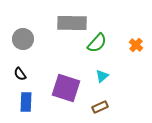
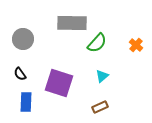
purple square: moved 7 px left, 5 px up
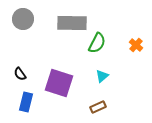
gray circle: moved 20 px up
green semicircle: rotated 15 degrees counterclockwise
blue rectangle: rotated 12 degrees clockwise
brown rectangle: moved 2 px left
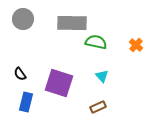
green semicircle: moved 1 px left, 1 px up; rotated 105 degrees counterclockwise
cyan triangle: rotated 32 degrees counterclockwise
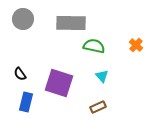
gray rectangle: moved 1 px left
green semicircle: moved 2 px left, 4 px down
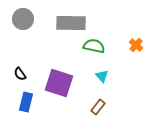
brown rectangle: rotated 28 degrees counterclockwise
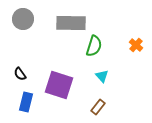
green semicircle: rotated 95 degrees clockwise
purple square: moved 2 px down
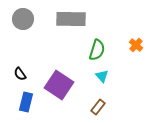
gray rectangle: moved 4 px up
green semicircle: moved 3 px right, 4 px down
purple square: rotated 16 degrees clockwise
